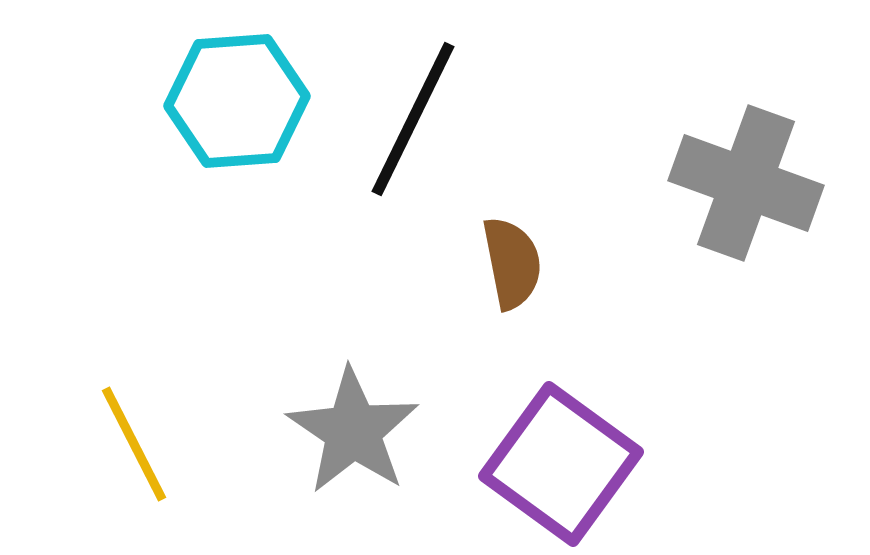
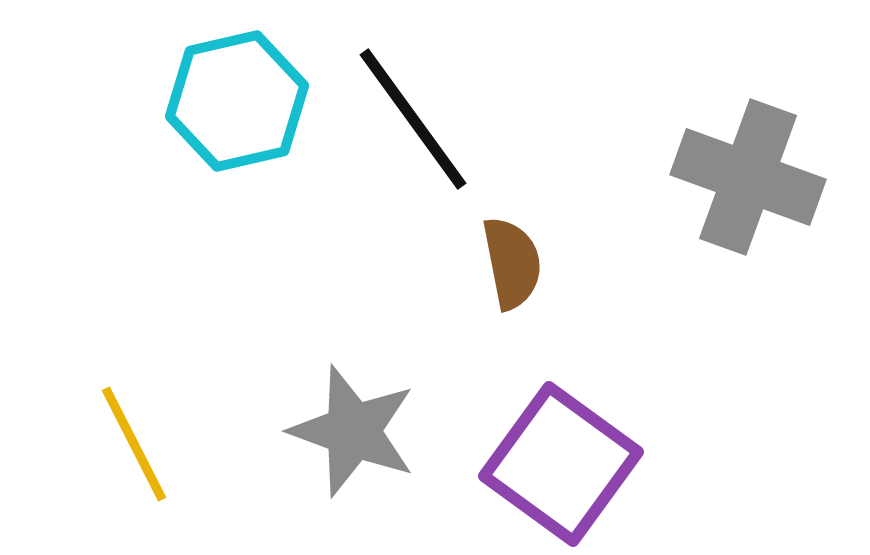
cyan hexagon: rotated 9 degrees counterclockwise
black line: rotated 62 degrees counterclockwise
gray cross: moved 2 px right, 6 px up
gray star: rotated 14 degrees counterclockwise
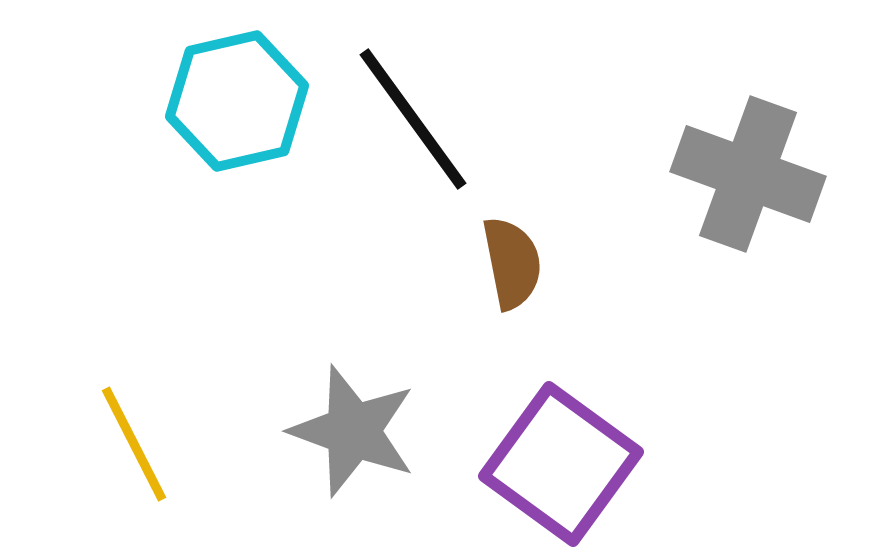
gray cross: moved 3 px up
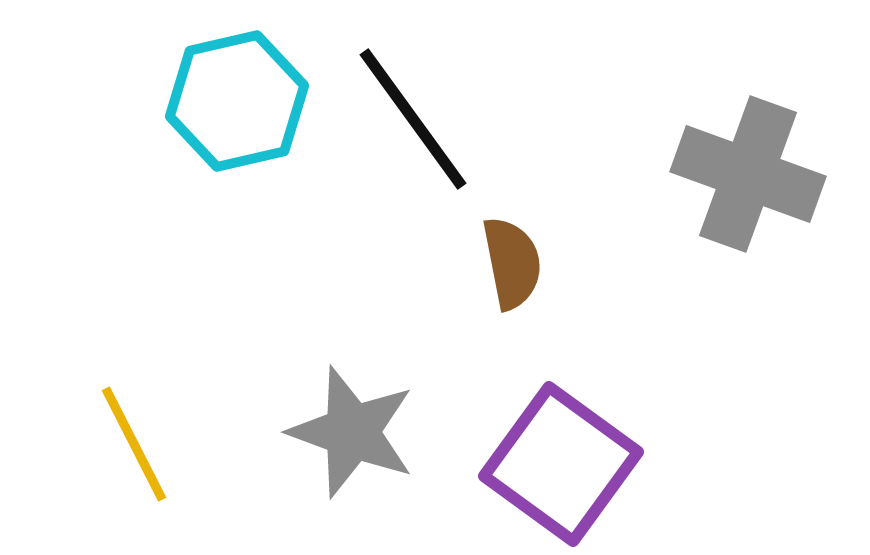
gray star: moved 1 px left, 1 px down
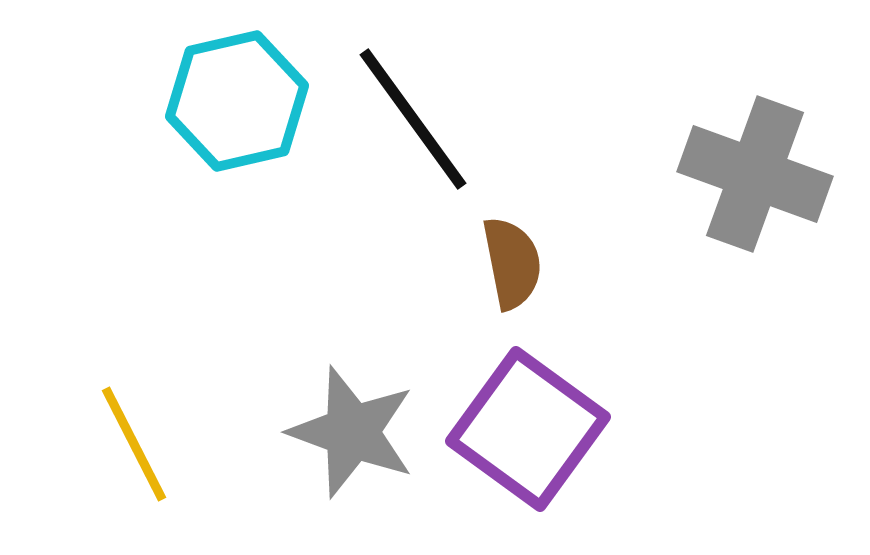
gray cross: moved 7 px right
purple square: moved 33 px left, 35 px up
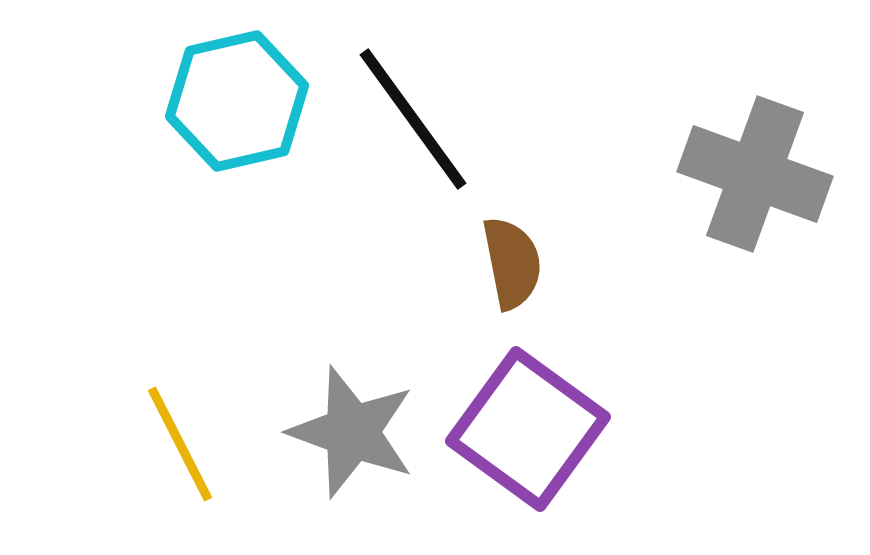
yellow line: moved 46 px right
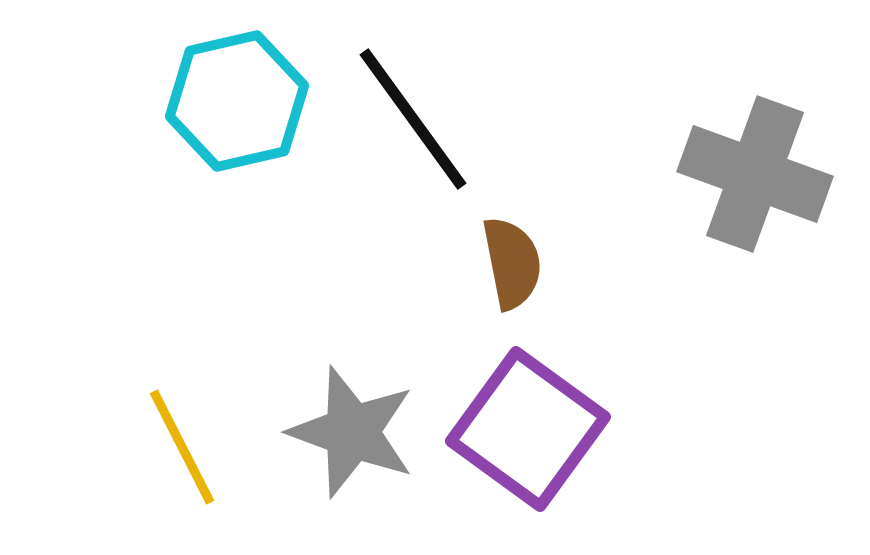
yellow line: moved 2 px right, 3 px down
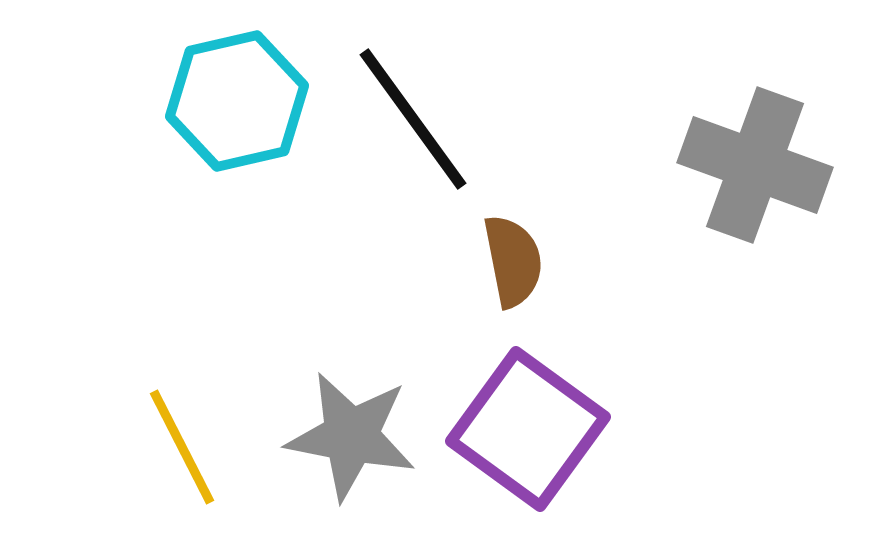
gray cross: moved 9 px up
brown semicircle: moved 1 px right, 2 px up
gray star: moved 1 px left, 4 px down; rotated 9 degrees counterclockwise
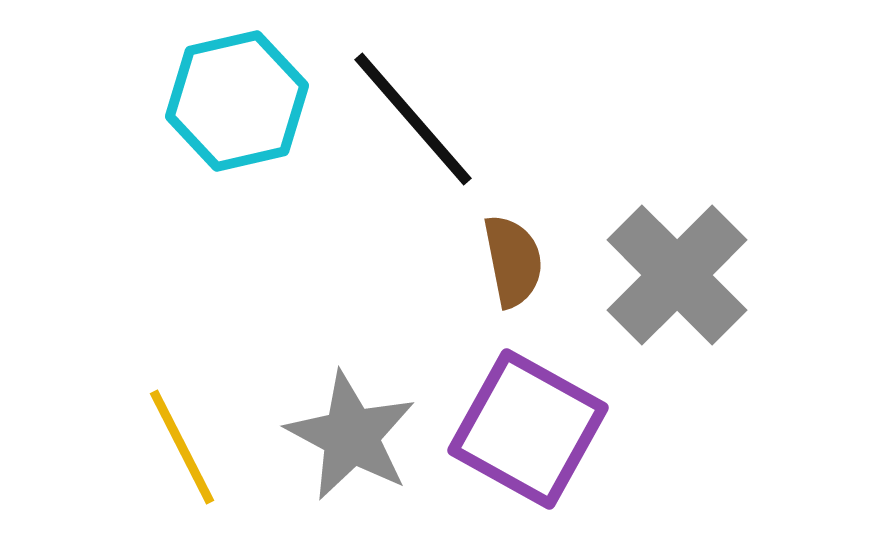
black line: rotated 5 degrees counterclockwise
gray cross: moved 78 px left, 110 px down; rotated 25 degrees clockwise
purple square: rotated 7 degrees counterclockwise
gray star: rotated 17 degrees clockwise
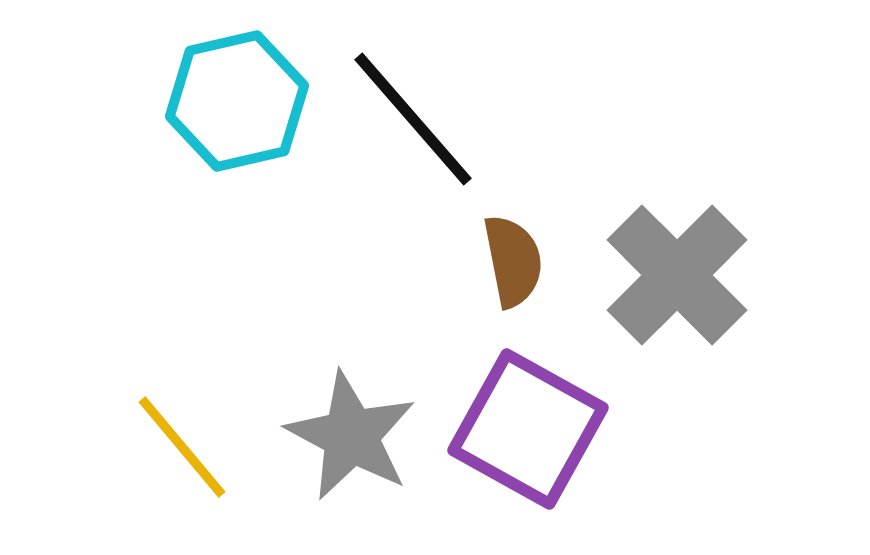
yellow line: rotated 13 degrees counterclockwise
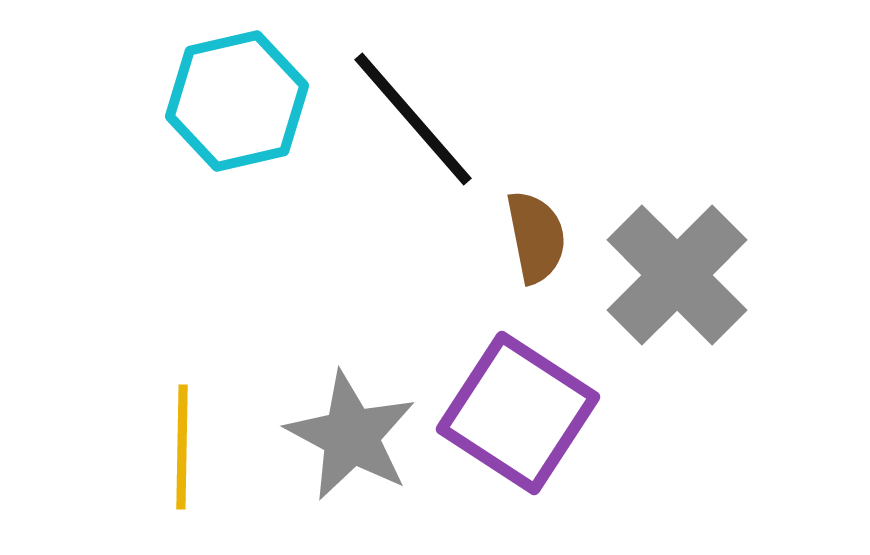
brown semicircle: moved 23 px right, 24 px up
purple square: moved 10 px left, 16 px up; rotated 4 degrees clockwise
yellow line: rotated 41 degrees clockwise
